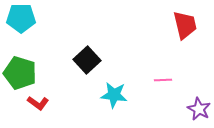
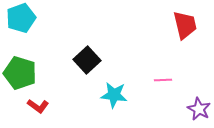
cyan pentagon: rotated 20 degrees counterclockwise
red L-shape: moved 3 px down
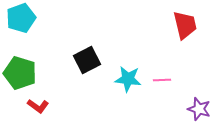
black square: rotated 16 degrees clockwise
pink line: moved 1 px left
cyan star: moved 14 px right, 16 px up
purple star: rotated 10 degrees counterclockwise
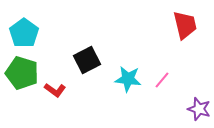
cyan pentagon: moved 3 px right, 15 px down; rotated 16 degrees counterclockwise
green pentagon: moved 2 px right
pink line: rotated 48 degrees counterclockwise
red L-shape: moved 17 px right, 16 px up
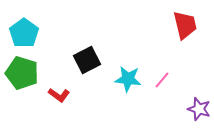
red L-shape: moved 4 px right, 5 px down
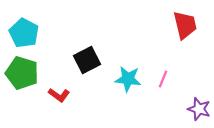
cyan pentagon: rotated 8 degrees counterclockwise
pink line: moved 1 px right, 1 px up; rotated 18 degrees counterclockwise
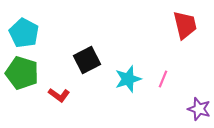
cyan star: rotated 24 degrees counterclockwise
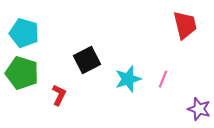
cyan pentagon: rotated 12 degrees counterclockwise
red L-shape: rotated 100 degrees counterclockwise
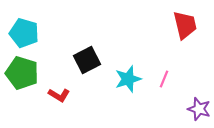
pink line: moved 1 px right
red L-shape: rotated 95 degrees clockwise
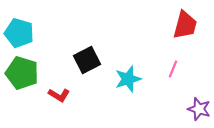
red trapezoid: rotated 28 degrees clockwise
cyan pentagon: moved 5 px left
pink line: moved 9 px right, 10 px up
